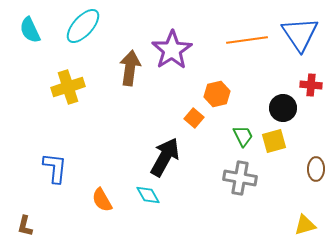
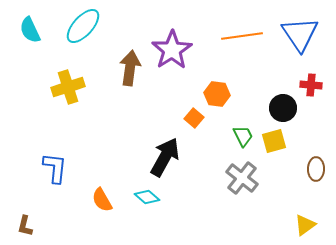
orange line: moved 5 px left, 4 px up
orange hexagon: rotated 20 degrees clockwise
gray cross: moved 2 px right; rotated 28 degrees clockwise
cyan diamond: moved 1 px left, 2 px down; rotated 20 degrees counterclockwise
yellow triangle: rotated 20 degrees counterclockwise
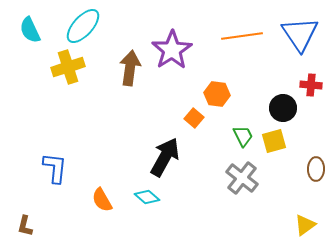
yellow cross: moved 20 px up
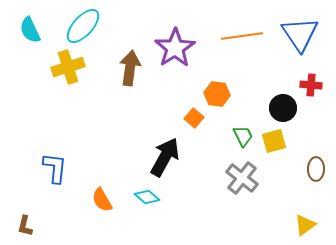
purple star: moved 3 px right, 2 px up
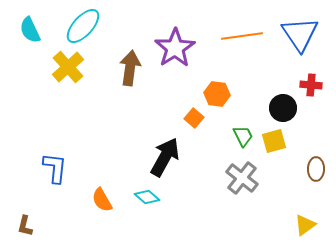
yellow cross: rotated 24 degrees counterclockwise
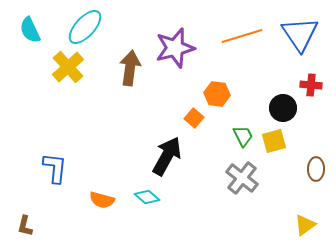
cyan ellipse: moved 2 px right, 1 px down
orange line: rotated 9 degrees counterclockwise
purple star: rotated 18 degrees clockwise
black arrow: moved 2 px right, 1 px up
orange semicircle: rotated 45 degrees counterclockwise
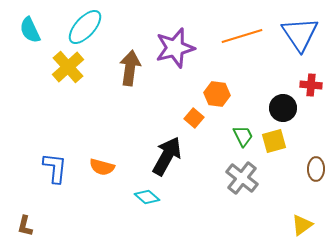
orange semicircle: moved 33 px up
yellow triangle: moved 3 px left
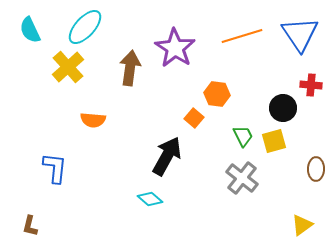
purple star: rotated 24 degrees counterclockwise
orange semicircle: moved 9 px left, 47 px up; rotated 10 degrees counterclockwise
cyan diamond: moved 3 px right, 2 px down
brown L-shape: moved 5 px right
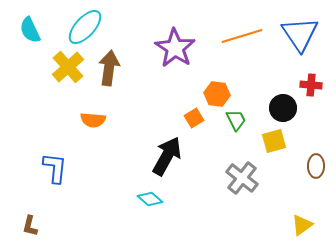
brown arrow: moved 21 px left
orange square: rotated 18 degrees clockwise
green trapezoid: moved 7 px left, 16 px up
brown ellipse: moved 3 px up
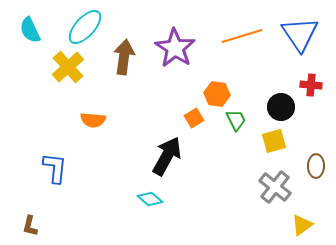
brown arrow: moved 15 px right, 11 px up
black circle: moved 2 px left, 1 px up
gray cross: moved 33 px right, 9 px down
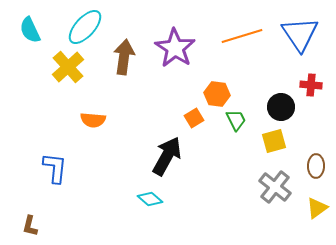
yellow triangle: moved 15 px right, 17 px up
